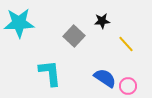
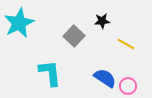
cyan star: rotated 24 degrees counterclockwise
yellow line: rotated 18 degrees counterclockwise
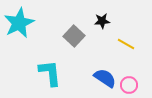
pink circle: moved 1 px right, 1 px up
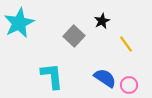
black star: rotated 21 degrees counterclockwise
yellow line: rotated 24 degrees clockwise
cyan L-shape: moved 2 px right, 3 px down
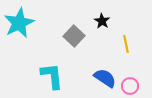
black star: rotated 14 degrees counterclockwise
yellow line: rotated 24 degrees clockwise
pink circle: moved 1 px right, 1 px down
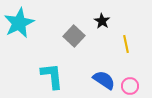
blue semicircle: moved 1 px left, 2 px down
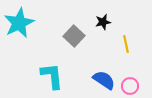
black star: moved 1 px right, 1 px down; rotated 28 degrees clockwise
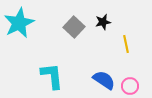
gray square: moved 9 px up
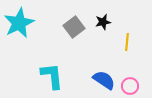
gray square: rotated 10 degrees clockwise
yellow line: moved 1 px right, 2 px up; rotated 18 degrees clockwise
